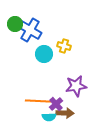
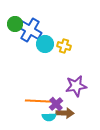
cyan circle: moved 1 px right, 10 px up
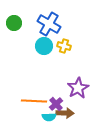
green circle: moved 1 px left, 1 px up
blue cross: moved 19 px right, 6 px up
cyan circle: moved 1 px left, 2 px down
purple star: moved 2 px right, 2 px down; rotated 20 degrees counterclockwise
orange line: moved 4 px left
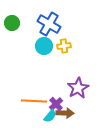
green circle: moved 2 px left
yellow cross: rotated 24 degrees counterclockwise
cyan semicircle: moved 1 px right, 1 px up; rotated 48 degrees counterclockwise
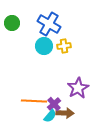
purple cross: moved 2 px left
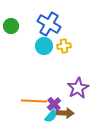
green circle: moved 1 px left, 3 px down
cyan semicircle: moved 1 px right
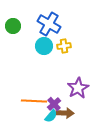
green circle: moved 2 px right
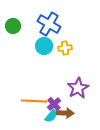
yellow cross: moved 1 px right, 2 px down
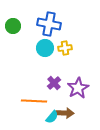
blue cross: rotated 20 degrees counterclockwise
cyan circle: moved 1 px right, 2 px down
purple cross: moved 21 px up
cyan semicircle: moved 1 px right, 1 px down
